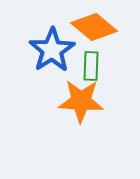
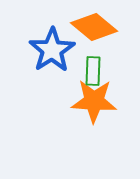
green rectangle: moved 2 px right, 5 px down
orange star: moved 13 px right
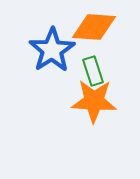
orange diamond: rotated 36 degrees counterclockwise
green rectangle: rotated 20 degrees counterclockwise
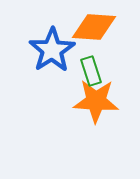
green rectangle: moved 2 px left
orange star: moved 2 px right
